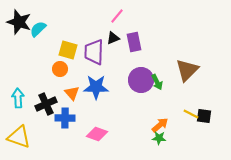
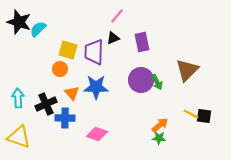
purple rectangle: moved 8 px right
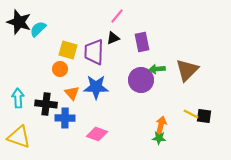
green arrow: moved 13 px up; rotated 112 degrees clockwise
black cross: rotated 30 degrees clockwise
orange arrow: moved 1 px right; rotated 36 degrees counterclockwise
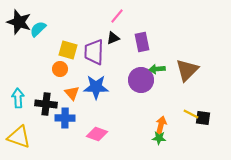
black square: moved 1 px left, 2 px down
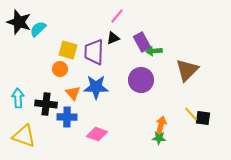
purple rectangle: rotated 18 degrees counterclockwise
green arrow: moved 3 px left, 18 px up
orange triangle: moved 1 px right
yellow line: rotated 21 degrees clockwise
blue cross: moved 2 px right, 1 px up
yellow triangle: moved 5 px right, 1 px up
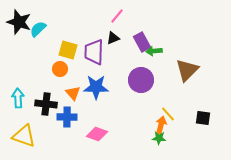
yellow line: moved 23 px left
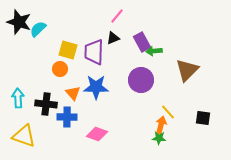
yellow line: moved 2 px up
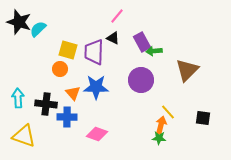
black triangle: rotated 48 degrees clockwise
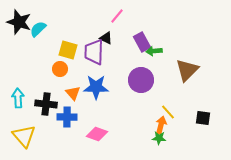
black triangle: moved 7 px left
yellow triangle: rotated 30 degrees clockwise
